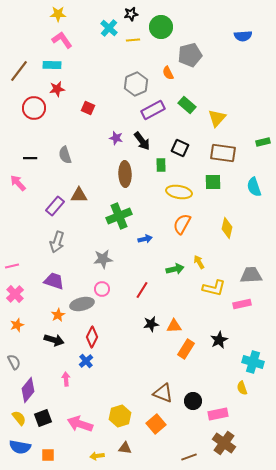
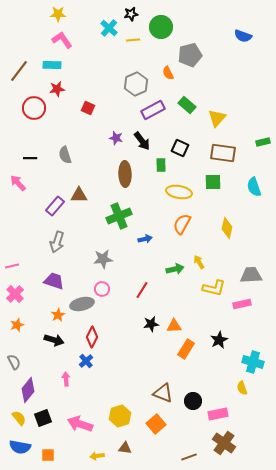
blue semicircle at (243, 36): rotated 24 degrees clockwise
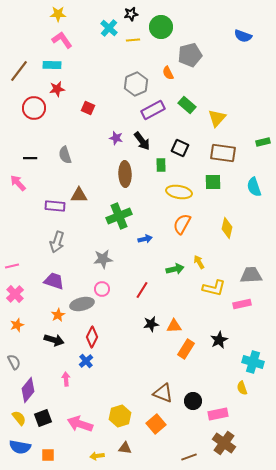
purple rectangle at (55, 206): rotated 54 degrees clockwise
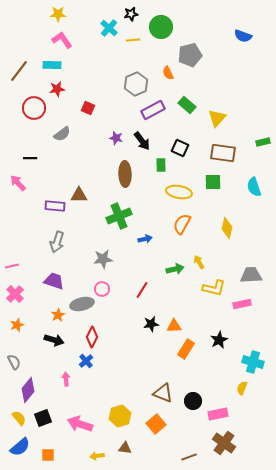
gray semicircle at (65, 155): moved 3 px left, 21 px up; rotated 108 degrees counterclockwise
yellow semicircle at (242, 388): rotated 40 degrees clockwise
blue semicircle at (20, 447): rotated 50 degrees counterclockwise
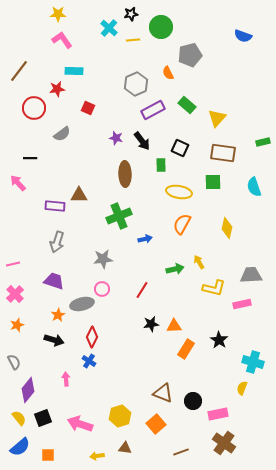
cyan rectangle at (52, 65): moved 22 px right, 6 px down
pink line at (12, 266): moved 1 px right, 2 px up
black star at (219, 340): rotated 12 degrees counterclockwise
blue cross at (86, 361): moved 3 px right; rotated 16 degrees counterclockwise
brown line at (189, 457): moved 8 px left, 5 px up
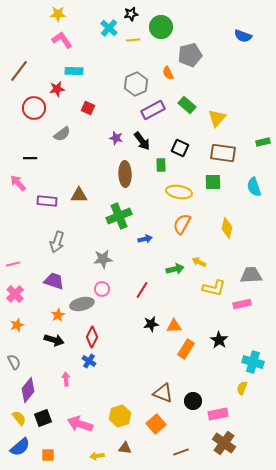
purple rectangle at (55, 206): moved 8 px left, 5 px up
yellow arrow at (199, 262): rotated 32 degrees counterclockwise
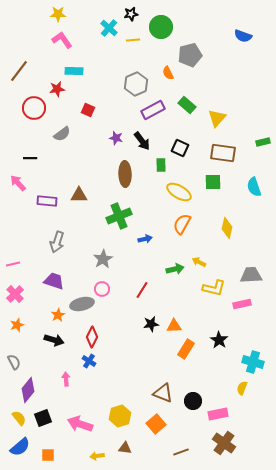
red square at (88, 108): moved 2 px down
yellow ellipse at (179, 192): rotated 20 degrees clockwise
gray star at (103, 259): rotated 24 degrees counterclockwise
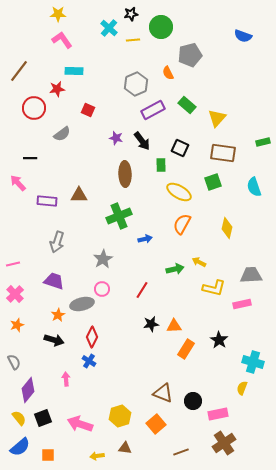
green square at (213, 182): rotated 18 degrees counterclockwise
brown cross at (224, 443): rotated 20 degrees clockwise
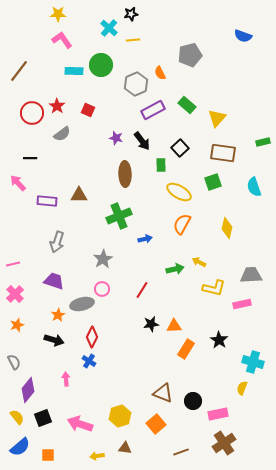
green circle at (161, 27): moved 60 px left, 38 px down
orange semicircle at (168, 73): moved 8 px left
red star at (57, 89): moved 17 px down; rotated 28 degrees counterclockwise
red circle at (34, 108): moved 2 px left, 5 px down
black square at (180, 148): rotated 24 degrees clockwise
yellow semicircle at (19, 418): moved 2 px left, 1 px up
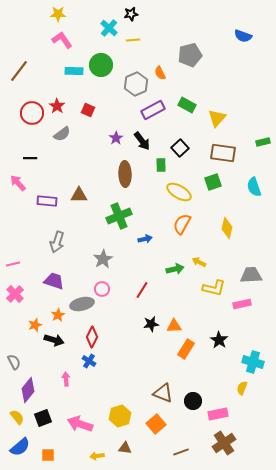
green rectangle at (187, 105): rotated 12 degrees counterclockwise
purple star at (116, 138): rotated 24 degrees clockwise
orange star at (17, 325): moved 18 px right
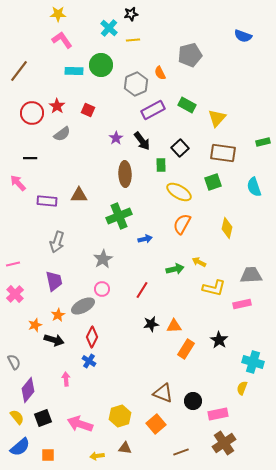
purple trapezoid at (54, 281): rotated 60 degrees clockwise
gray ellipse at (82, 304): moved 1 px right, 2 px down; rotated 15 degrees counterclockwise
